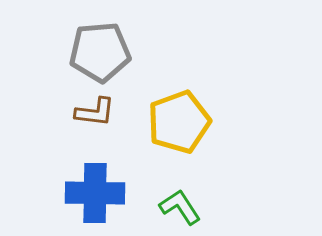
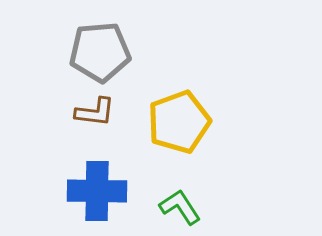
blue cross: moved 2 px right, 2 px up
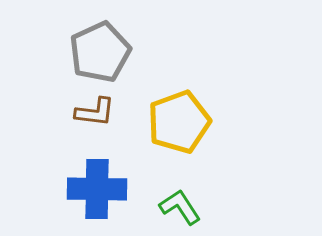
gray pentagon: rotated 20 degrees counterclockwise
blue cross: moved 2 px up
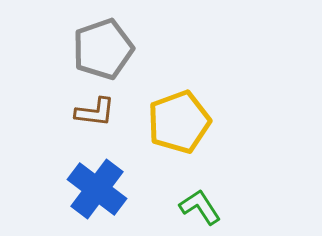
gray pentagon: moved 3 px right, 3 px up; rotated 6 degrees clockwise
blue cross: rotated 36 degrees clockwise
green L-shape: moved 20 px right
